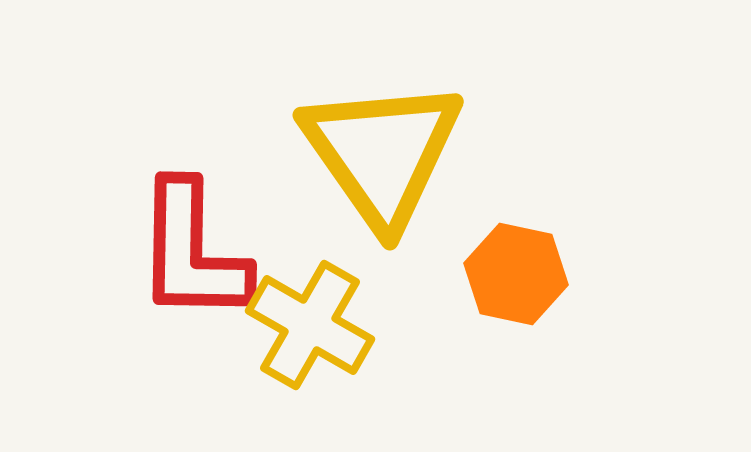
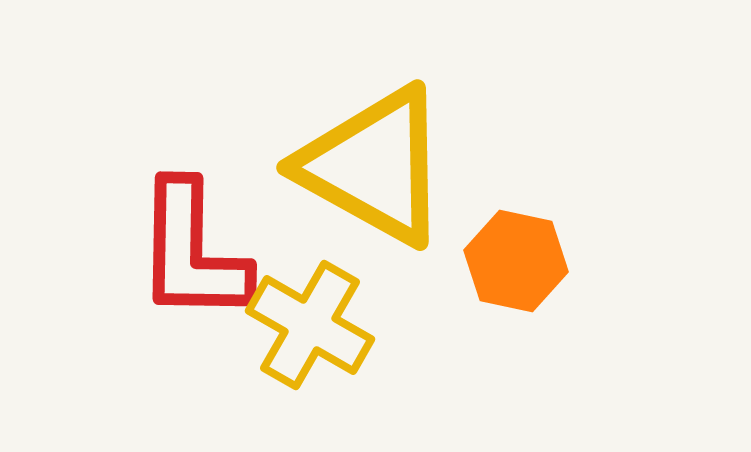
yellow triangle: moved 8 px left, 13 px down; rotated 26 degrees counterclockwise
orange hexagon: moved 13 px up
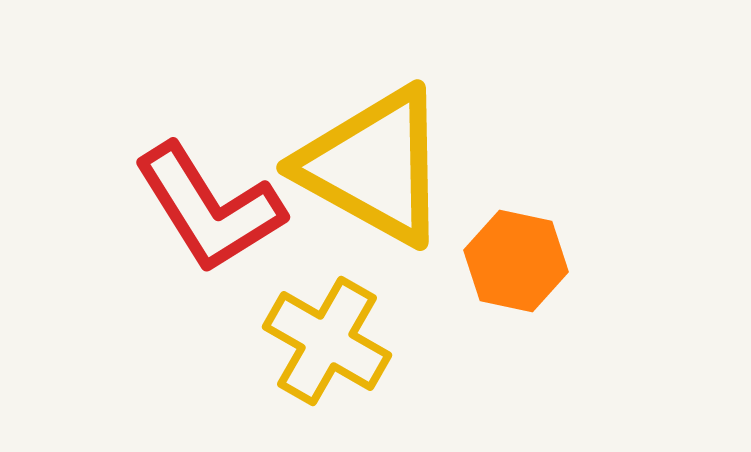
red L-shape: moved 17 px right, 44 px up; rotated 33 degrees counterclockwise
yellow cross: moved 17 px right, 16 px down
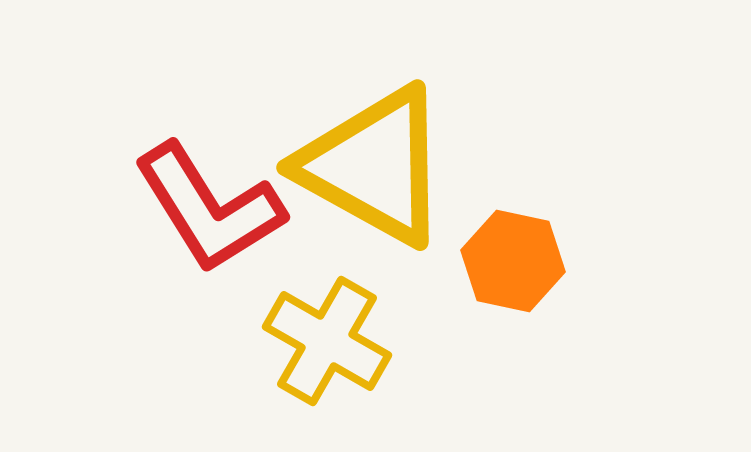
orange hexagon: moved 3 px left
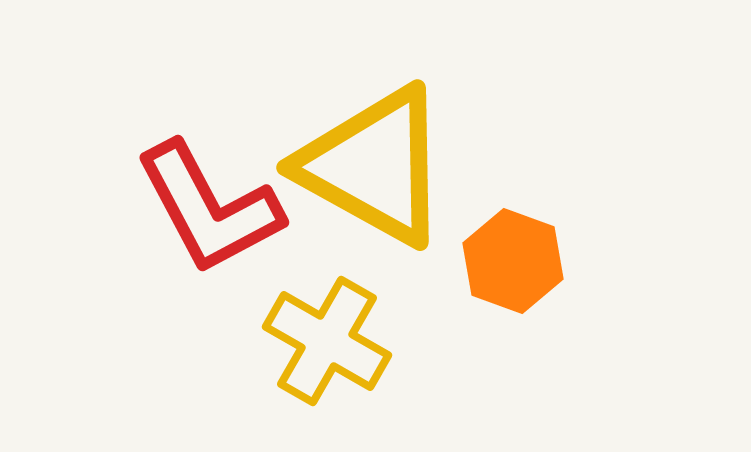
red L-shape: rotated 4 degrees clockwise
orange hexagon: rotated 8 degrees clockwise
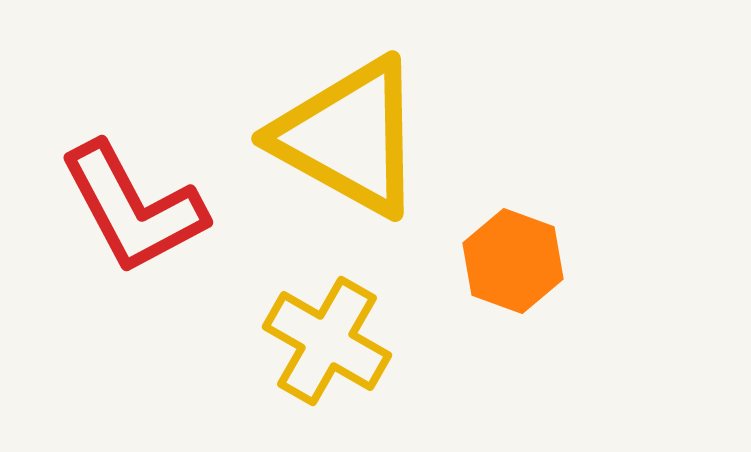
yellow triangle: moved 25 px left, 29 px up
red L-shape: moved 76 px left
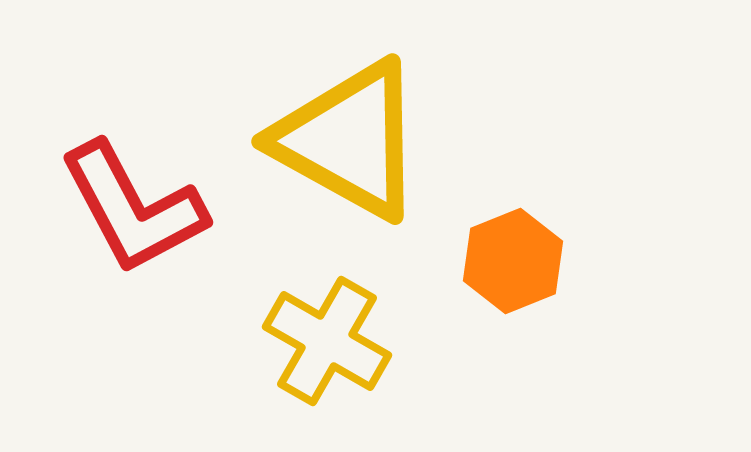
yellow triangle: moved 3 px down
orange hexagon: rotated 18 degrees clockwise
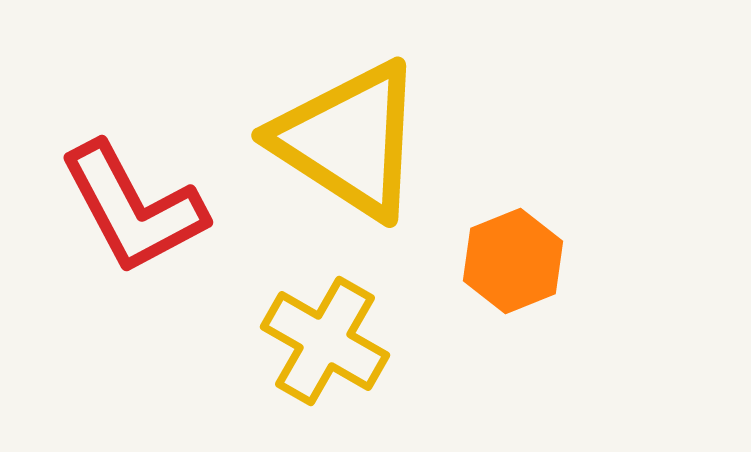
yellow triangle: rotated 4 degrees clockwise
yellow cross: moved 2 px left
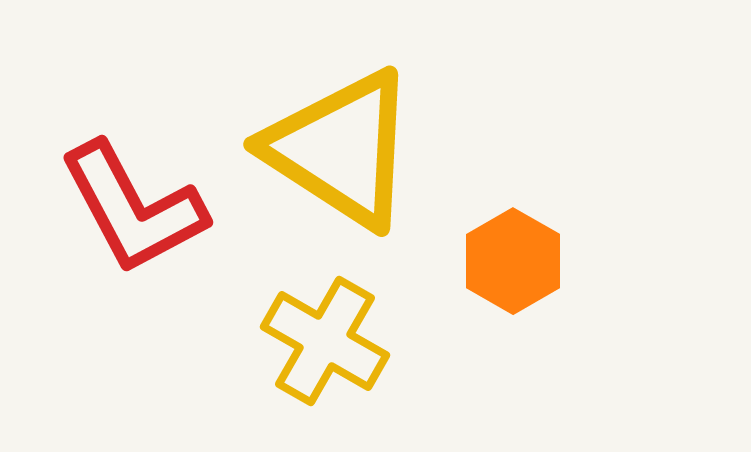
yellow triangle: moved 8 px left, 9 px down
orange hexagon: rotated 8 degrees counterclockwise
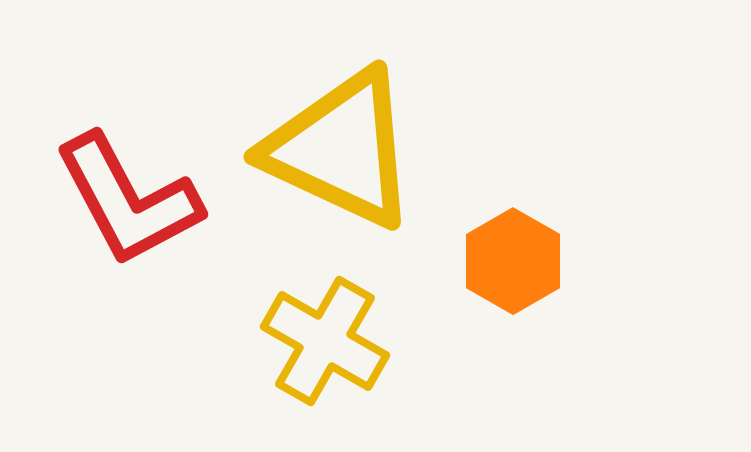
yellow triangle: rotated 8 degrees counterclockwise
red L-shape: moved 5 px left, 8 px up
